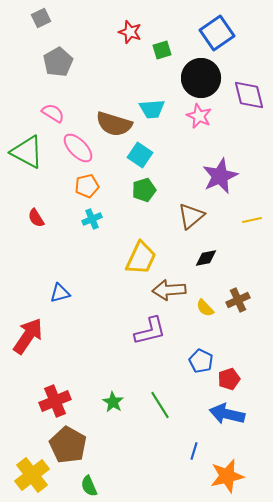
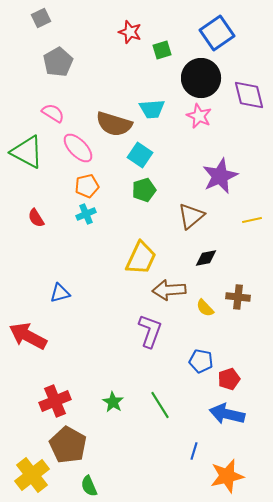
cyan cross: moved 6 px left, 5 px up
brown cross: moved 3 px up; rotated 30 degrees clockwise
purple L-shape: rotated 56 degrees counterclockwise
red arrow: rotated 96 degrees counterclockwise
blue pentagon: rotated 15 degrees counterclockwise
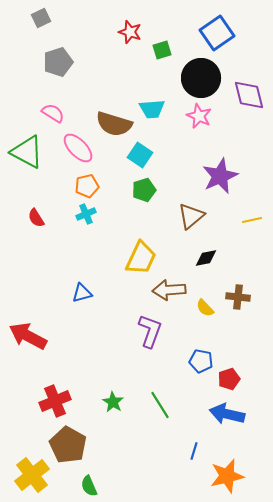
gray pentagon: rotated 12 degrees clockwise
blue triangle: moved 22 px right
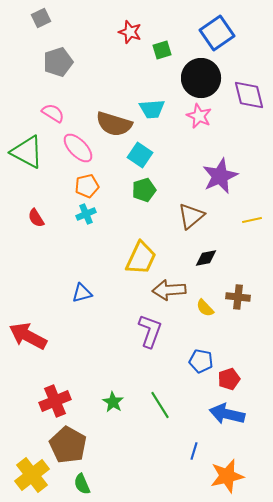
green semicircle: moved 7 px left, 2 px up
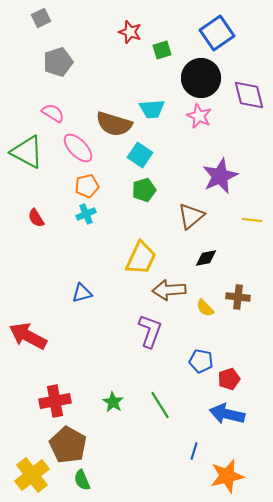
yellow line: rotated 18 degrees clockwise
red cross: rotated 12 degrees clockwise
green semicircle: moved 4 px up
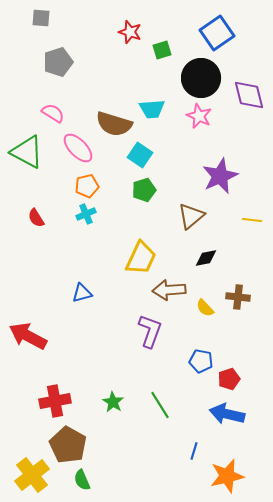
gray square: rotated 30 degrees clockwise
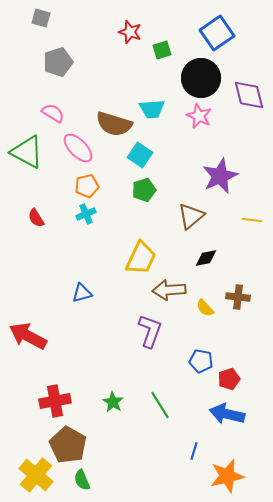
gray square: rotated 12 degrees clockwise
yellow cross: moved 4 px right; rotated 12 degrees counterclockwise
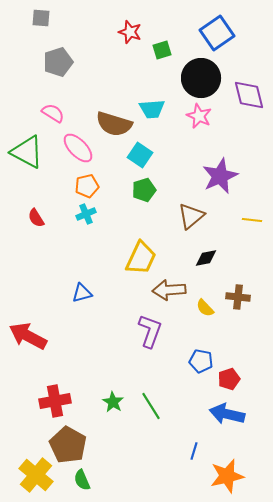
gray square: rotated 12 degrees counterclockwise
green line: moved 9 px left, 1 px down
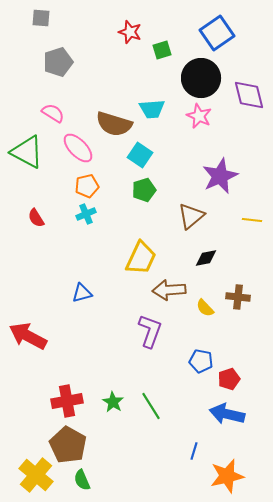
red cross: moved 12 px right
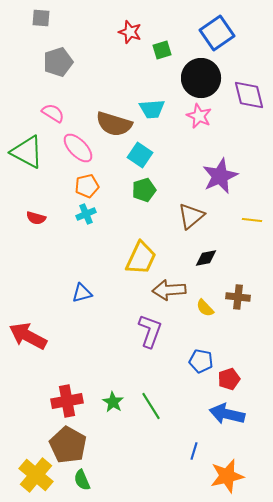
red semicircle: rotated 42 degrees counterclockwise
